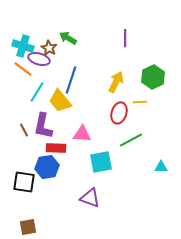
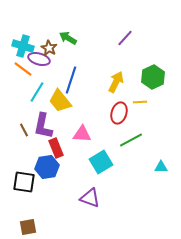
purple line: rotated 42 degrees clockwise
red rectangle: rotated 66 degrees clockwise
cyan square: rotated 20 degrees counterclockwise
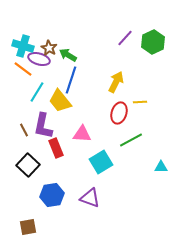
green arrow: moved 17 px down
green hexagon: moved 35 px up
blue hexagon: moved 5 px right, 28 px down
black square: moved 4 px right, 17 px up; rotated 35 degrees clockwise
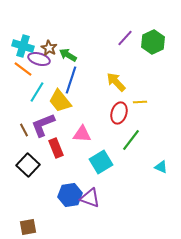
yellow arrow: rotated 70 degrees counterclockwise
purple L-shape: moved 1 px up; rotated 56 degrees clockwise
green line: rotated 25 degrees counterclockwise
cyan triangle: rotated 24 degrees clockwise
blue hexagon: moved 18 px right
